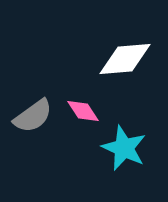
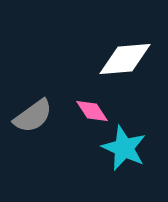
pink diamond: moved 9 px right
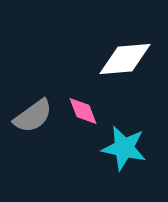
pink diamond: moved 9 px left; rotated 12 degrees clockwise
cyan star: rotated 12 degrees counterclockwise
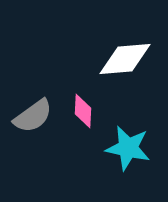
pink diamond: rotated 24 degrees clockwise
cyan star: moved 4 px right
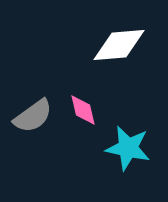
white diamond: moved 6 px left, 14 px up
pink diamond: moved 1 px up; rotated 16 degrees counterclockwise
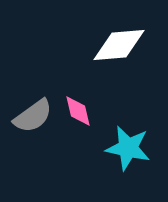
pink diamond: moved 5 px left, 1 px down
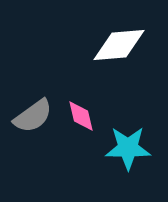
pink diamond: moved 3 px right, 5 px down
cyan star: rotated 12 degrees counterclockwise
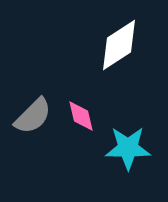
white diamond: rotated 28 degrees counterclockwise
gray semicircle: rotated 9 degrees counterclockwise
